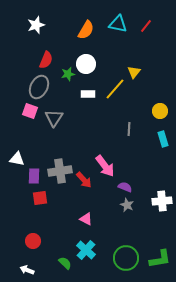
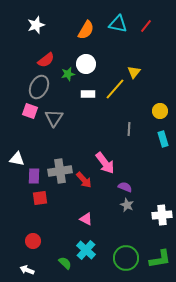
red semicircle: rotated 30 degrees clockwise
pink arrow: moved 3 px up
white cross: moved 14 px down
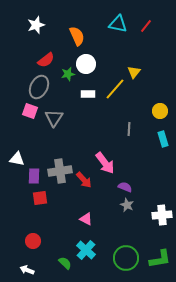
orange semicircle: moved 9 px left, 6 px down; rotated 54 degrees counterclockwise
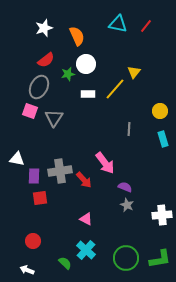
white star: moved 8 px right, 3 px down
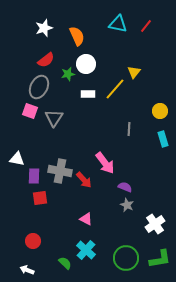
gray cross: rotated 20 degrees clockwise
white cross: moved 7 px left, 9 px down; rotated 30 degrees counterclockwise
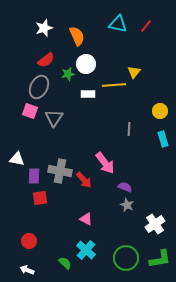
yellow line: moved 1 px left, 4 px up; rotated 45 degrees clockwise
red circle: moved 4 px left
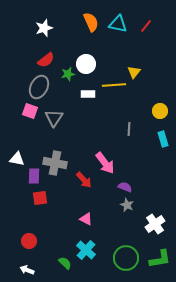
orange semicircle: moved 14 px right, 14 px up
gray cross: moved 5 px left, 8 px up
